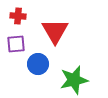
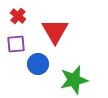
red cross: rotated 35 degrees clockwise
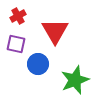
red cross: rotated 21 degrees clockwise
purple square: rotated 18 degrees clockwise
green star: moved 1 px right; rotated 8 degrees counterclockwise
